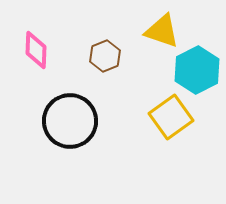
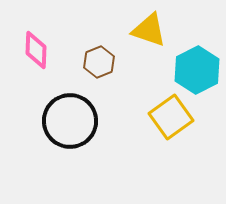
yellow triangle: moved 13 px left, 1 px up
brown hexagon: moved 6 px left, 6 px down
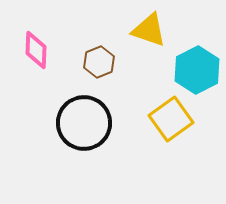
yellow square: moved 2 px down
black circle: moved 14 px right, 2 px down
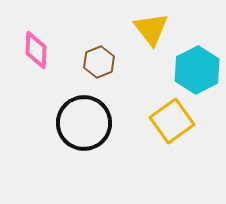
yellow triangle: moved 2 px right, 1 px up; rotated 33 degrees clockwise
yellow square: moved 1 px right, 2 px down
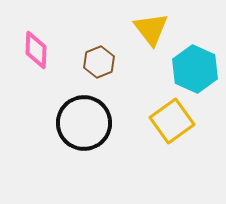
cyan hexagon: moved 2 px left, 1 px up; rotated 9 degrees counterclockwise
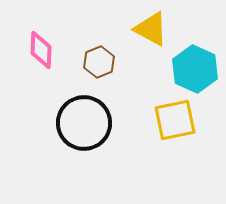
yellow triangle: rotated 24 degrees counterclockwise
pink diamond: moved 5 px right
yellow square: moved 3 px right, 1 px up; rotated 24 degrees clockwise
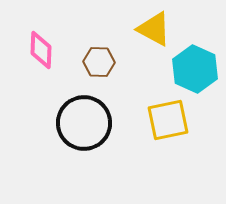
yellow triangle: moved 3 px right
brown hexagon: rotated 24 degrees clockwise
yellow square: moved 7 px left
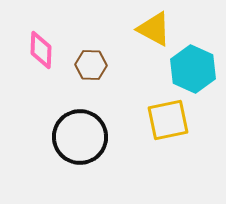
brown hexagon: moved 8 px left, 3 px down
cyan hexagon: moved 2 px left
black circle: moved 4 px left, 14 px down
